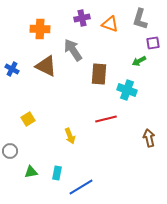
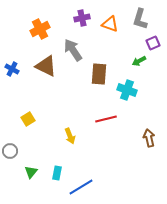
orange cross: rotated 30 degrees counterclockwise
purple square: rotated 16 degrees counterclockwise
green triangle: rotated 40 degrees counterclockwise
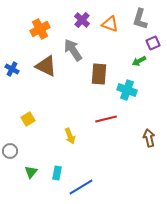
purple cross: moved 2 px down; rotated 35 degrees counterclockwise
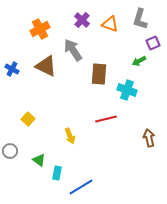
yellow square: rotated 16 degrees counterclockwise
green triangle: moved 8 px right, 12 px up; rotated 32 degrees counterclockwise
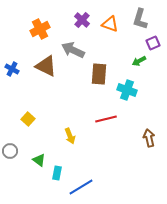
gray arrow: rotated 30 degrees counterclockwise
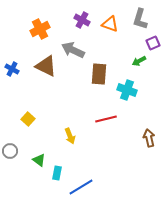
purple cross: rotated 14 degrees counterclockwise
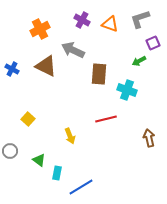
gray L-shape: rotated 55 degrees clockwise
